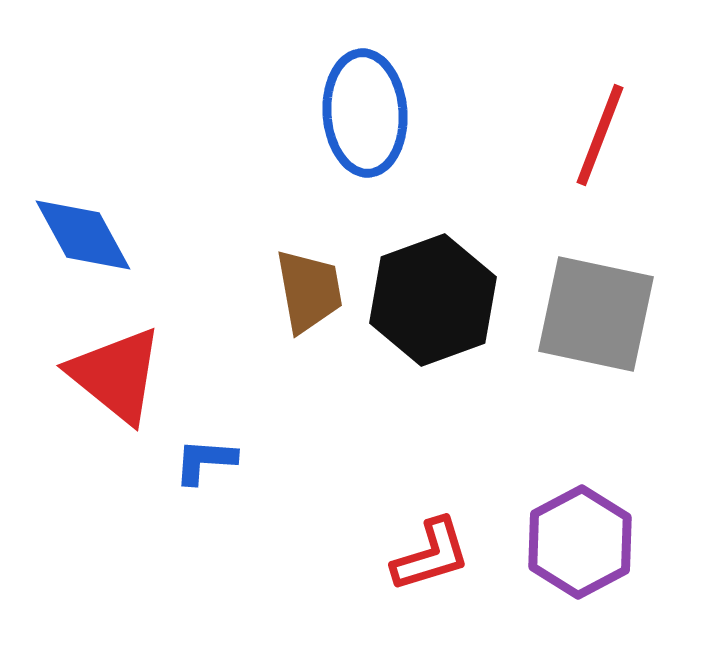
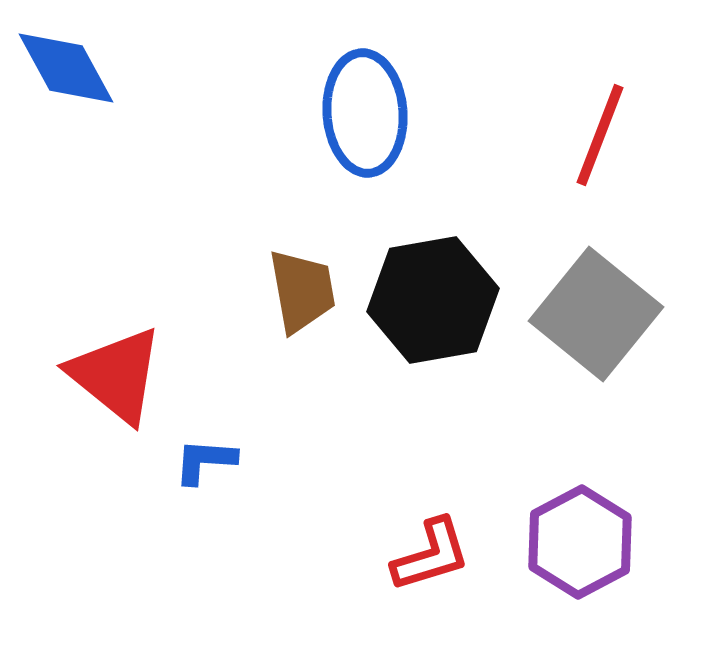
blue diamond: moved 17 px left, 167 px up
brown trapezoid: moved 7 px left
black hexagon: rotated 10 degrees clockwise
gray square: rotated 27 degrees clockwise
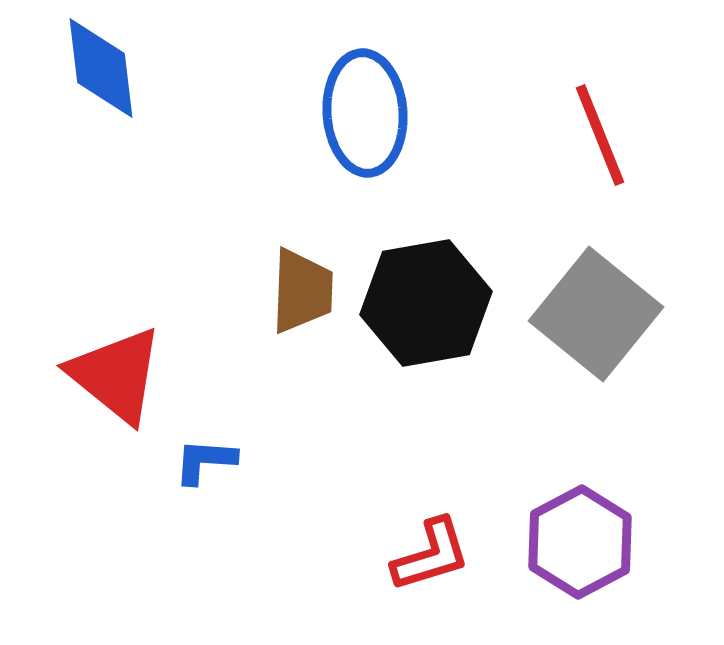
blue diamond: moved 35 px right; rotated 22 degrees clockwise
red line: rotated 43 degrees counterclockwise
brown trapezoid: rotated 12 degrees clockwise
black hexagon: moved 7 px left, 3 px down
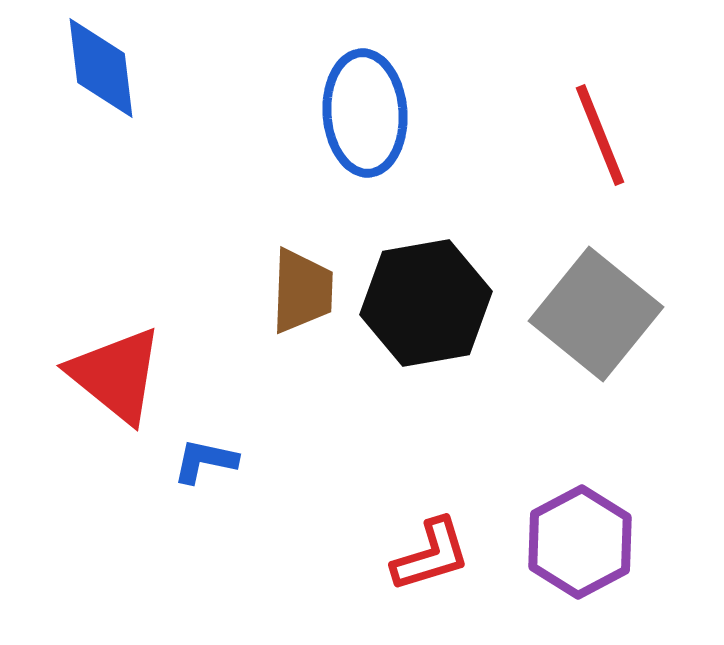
blue L-shape: rotated 8 degrees clockwise
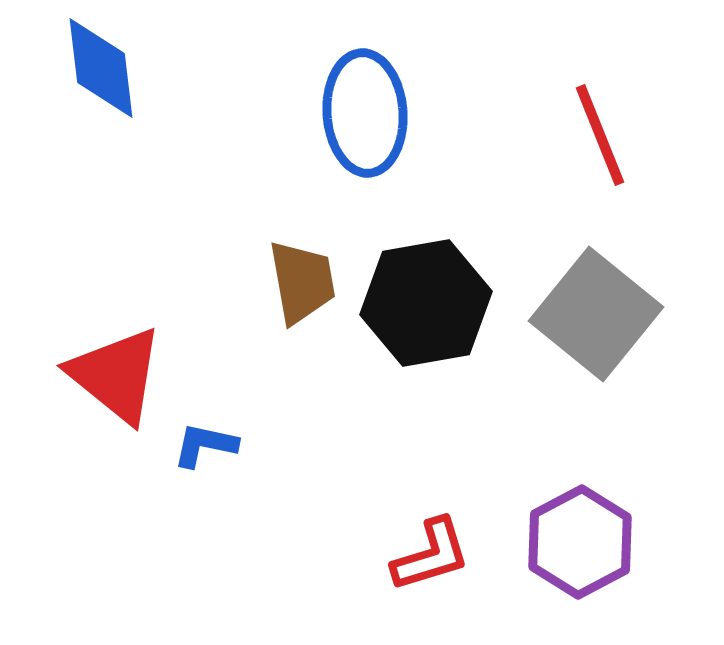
brown trapezoid: moved 9 px up; rotated 12 degrees counterclockwise
blue L-shape: moved 16 px up
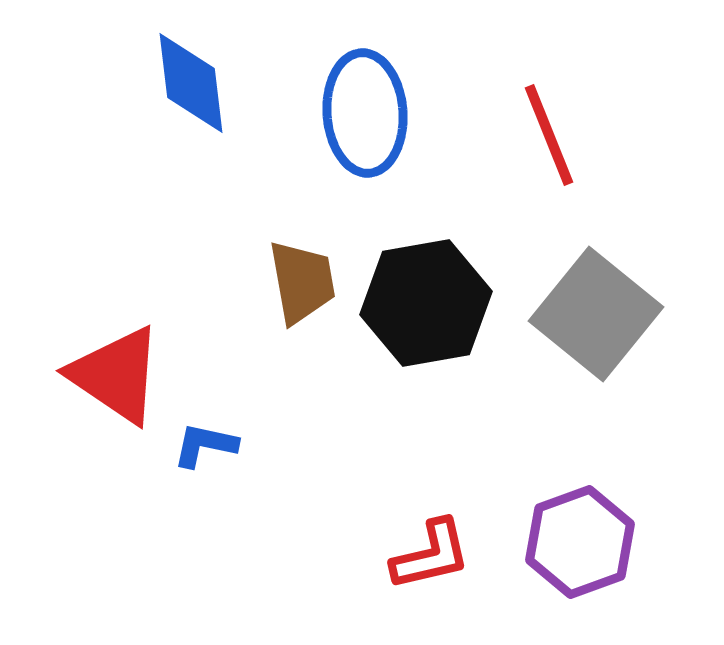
blue diamond: moved 90 px right, 15 px down
red line: moved 51 px left
red triangle: rotated 5 degrees counterclockwise
purple hexagon: rotated 8 degrees clockwise
red L-shape: rotated 4 degrees clockwise
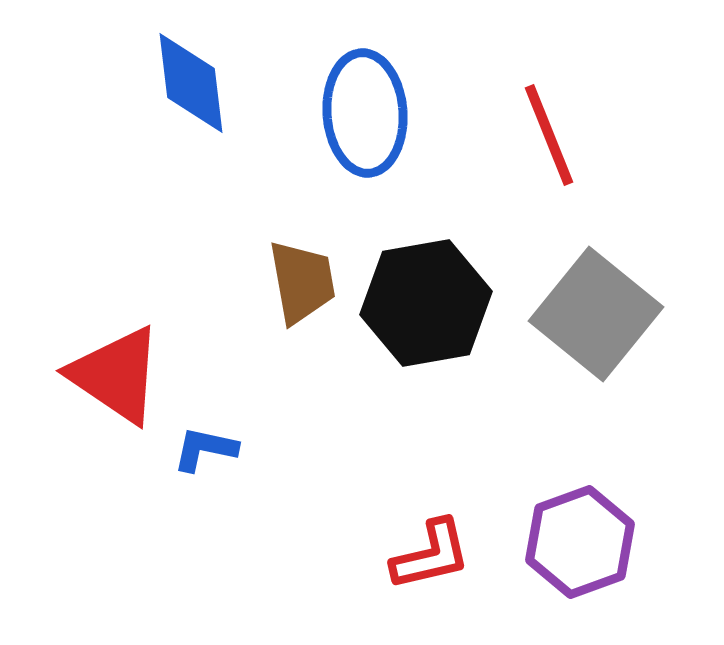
blue L-shape: moved 4 px down
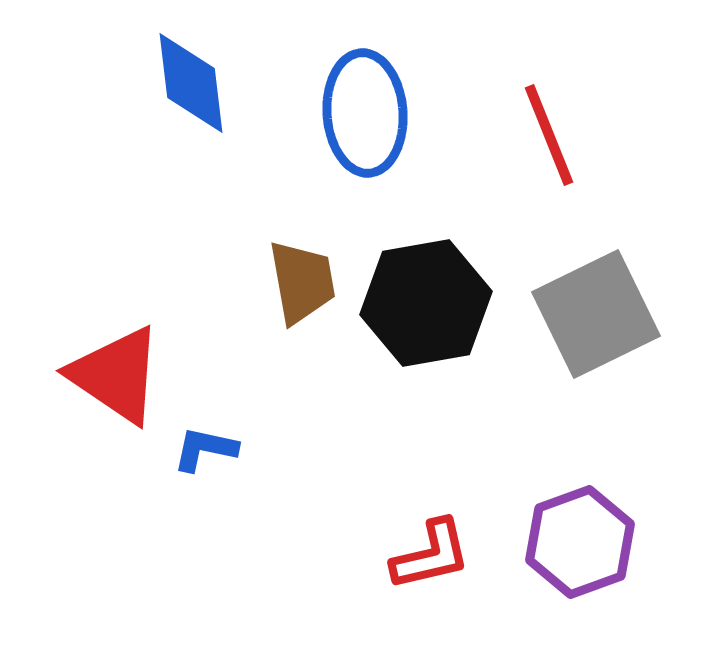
gray square: rotated 25 degrees clockwise
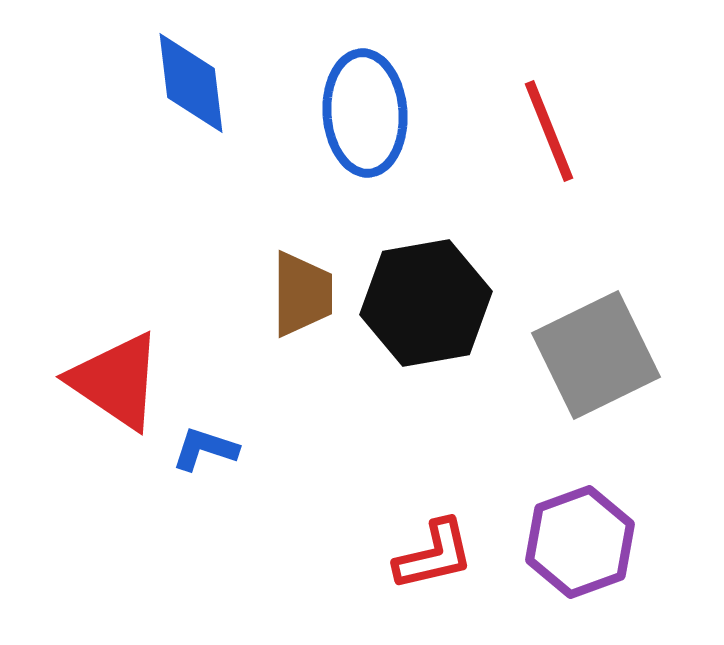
red line: moved 4 px up
brown trapezoid: moved 12 px down; rotated 10 degrees clockwise
gray square: moved 41 px down
red triangle: moved 6 px down
blue L-shape: rotated 6 degrees clockwise
red L-shape: moved 3 px right
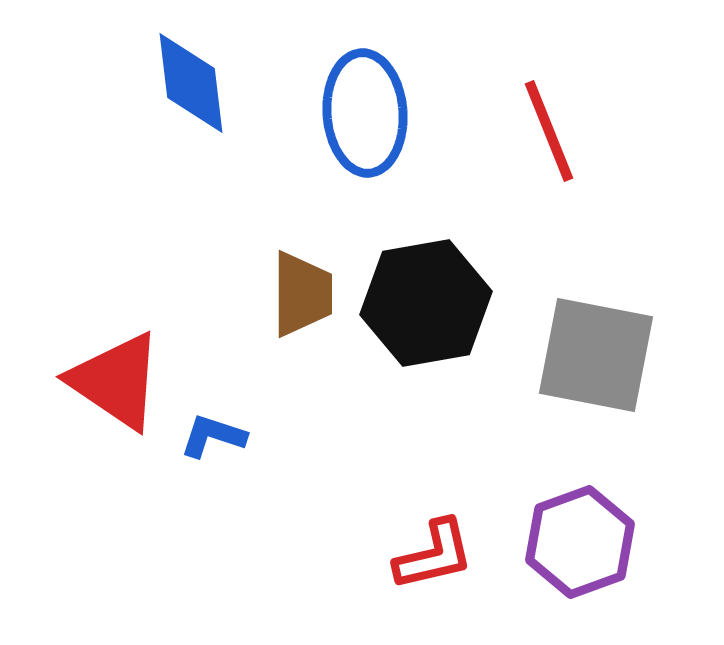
gray square: rotated 37 degrees clockwise
blue L-shape: moved 8 px right, 13 px up
